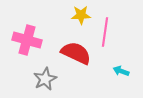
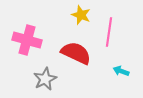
yellow star: rotated 24 degrees clockwise
pink line: moved 4 px right
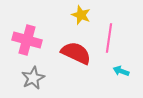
pink line: moved 6 px down
gray star: moved 12 px left, 1 px up
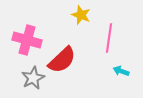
red semicircle: moved 14 px left, 7 px down; rotated 112 degrees clockwise
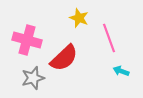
yellow star: moved 2 px left, 3 px down
pink line: rotated 28 degrees counterclockwise
red semicircle: moved 2 px right, 2 px up
gray star: rotated 10 degrees clockwise
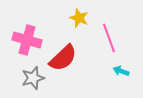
red semicircle: moved 1 px left
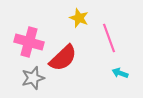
pink cross: moved 2 px right, 2 px down
cyan arrow: moved 1 px left, 2 px down
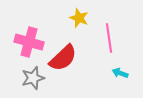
pink line: rotated 12 degrees clockwise
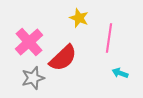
pink line: rotated 16 degrees clockwise
pink cross: rotated 32 degrees clockwise
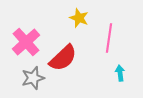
pink cross: moved 3 px left
cyan arrow: rotated 63 degrees clockwise
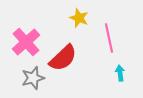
pink line: rotated 20 degrees counterclockwise
